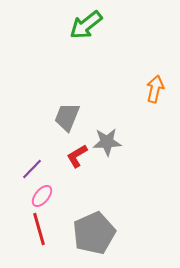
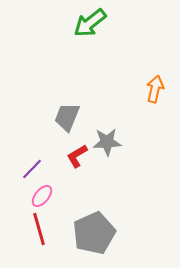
green arrow: moved 4 px right, 2 px up
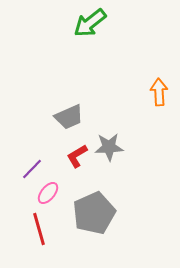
orange arrow: moved 4 px right, 3 px down; rotated 16 degrees counterclockwise
gray trapezoid: moved 2 px right; rotated 136 degrees counterclockwise
gray star: moved 2 px right, 5 px down
pink ellipse: moved 6 px right, 3 px up
gray pentagon: moved 20 px up
